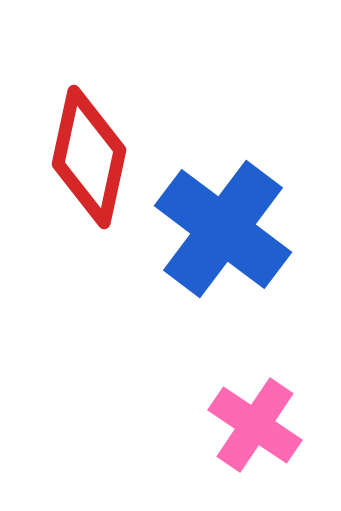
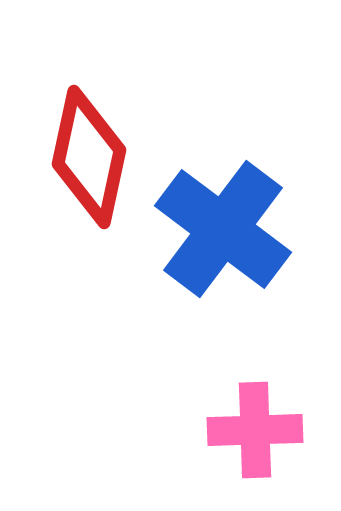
pink cross: moved 5 px down; rotated 36 degrees counterclockwise
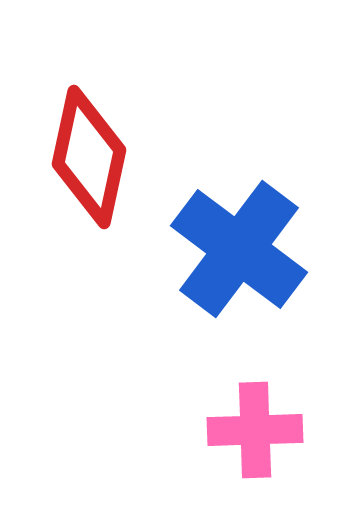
blue cross: moved 16 px right, 20 px down
